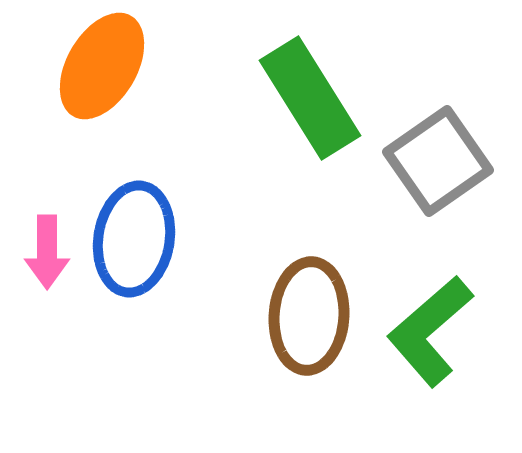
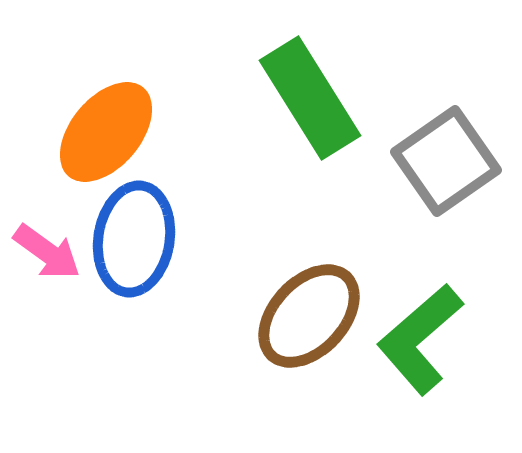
orange ellipse: moved 4 px right, 66 px down; rotated 10 degrees clockwise
gray square: moved 8 px right
pink arrow: rotated 54 degrees counterclockwise
brown ellipse: rotated 39 degrees clockwise
green L-shape: moved 10 px left, 8 px down
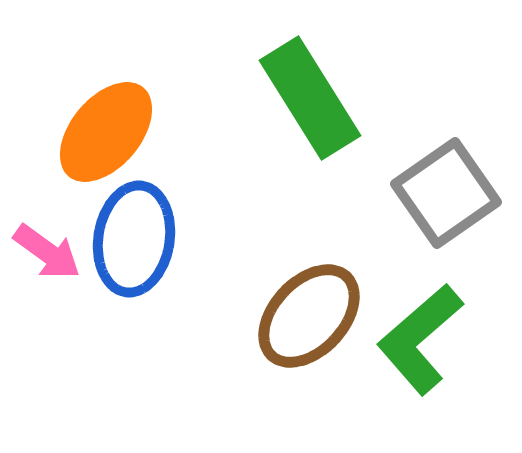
gray square: moved 32 px down
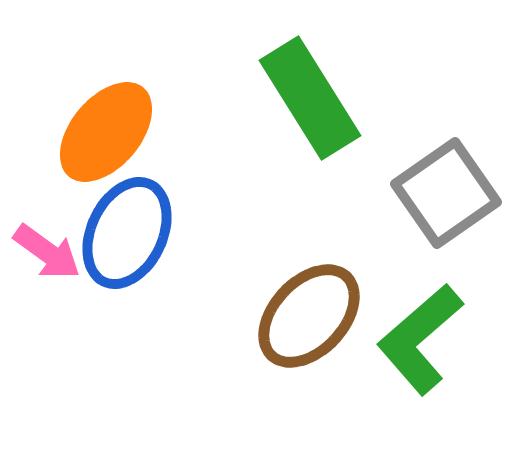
blue ellipse: moved 7 px left, 6 px up; rotated 16 degrees clockwise
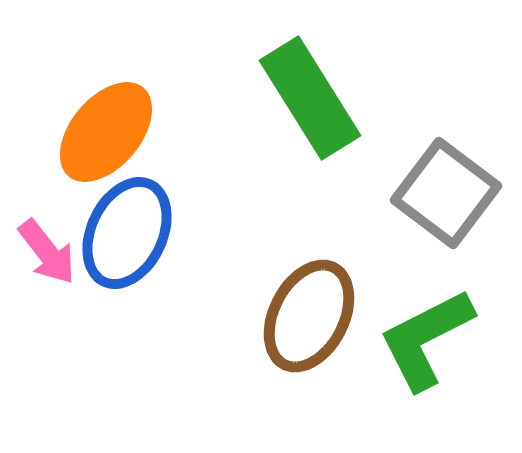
gray square: rotated 18 degrees counterclockwise
pink arrow: rotated 16 degrees clockwise
brown ellipse: rotated 16 degrees counterclockwise
green L-shape: moved 6 px right; rotated 14 degrees clockwise
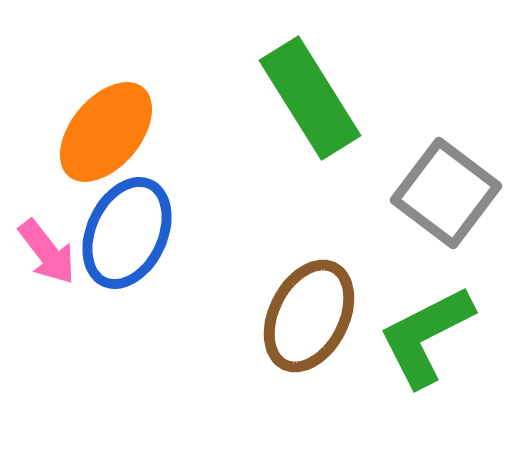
green L-shape: moved 3 px up
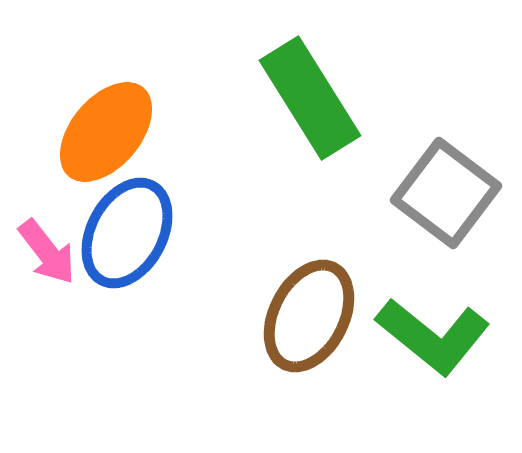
blue ellipse: rotated 3 degrees clockwise
green L-shape: moved 7 px right; rotated 114 degrees counterclockwise
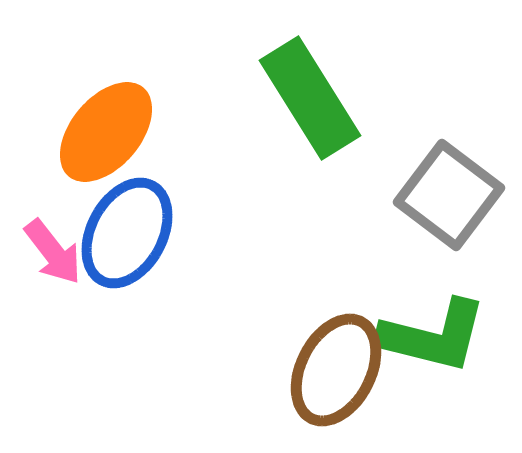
gray square: moved 3 px right, 2 px down
pink arrow: moved 6 px right
brown ellipse: moved 27 px right, 54 px down
green L-shape: rotated 25 degrees counterclockwise
